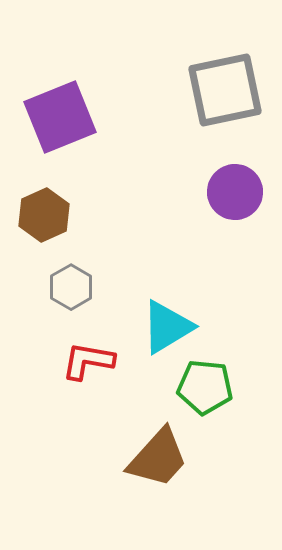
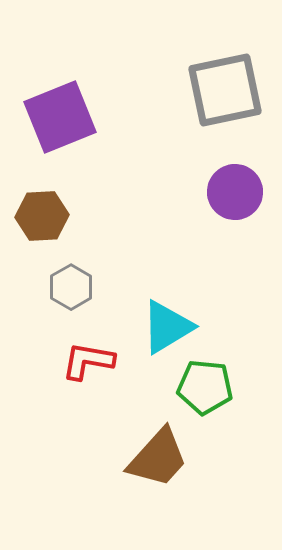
brown hexagon: moved 2 px left, 1 px down; rotated 21 degrees clockwise
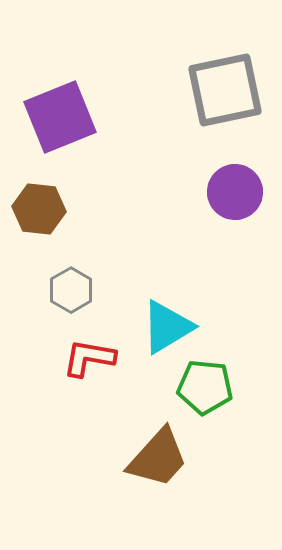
brown hexagon: moved 3 px left, 7 px up; rotated 9 degrees clockwise
gray hexagon: moved 3 px down
red L-shape: moved 1 px right, 3 px up
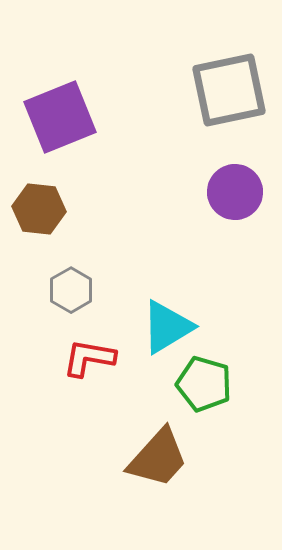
gray square: moved 4 px right
green pentagon: moved 1 px left, 3 px up; rotated 10 degrees clockwise
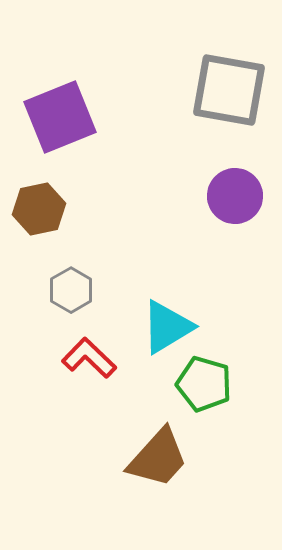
gray square: rotated 22 degrees clockwise
purple circle: moved 4 px down
brown hexagon: rotated 18 degrees counterclockwise
red L-shape: rotated 34 degrees clockwise
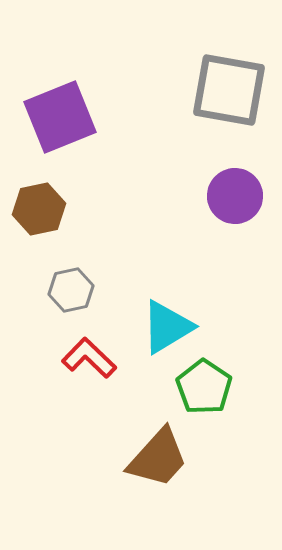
gray hexagon: rotated 18 degrees clockwise
green pentagon: moved 3 px down; rotated 18 degrees clockwise
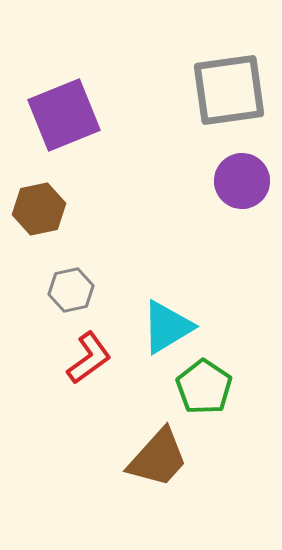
gray square: rotated 18 degrees counterclockwise
purple square: moved 4 px right, 2 px up
purple circle: moved 7 px right, 15 px up
red L-shape: rotated 100 degrees clockwise
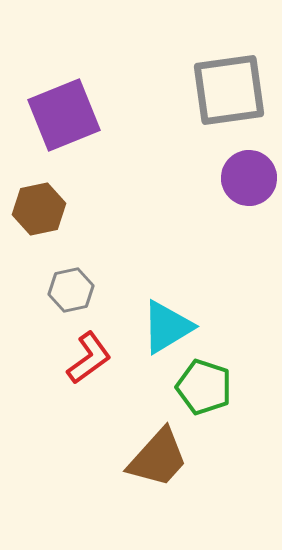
purple circle: moved 7 px right, 3 px up
green pentagon: rotated 16 degrees counterclockwise
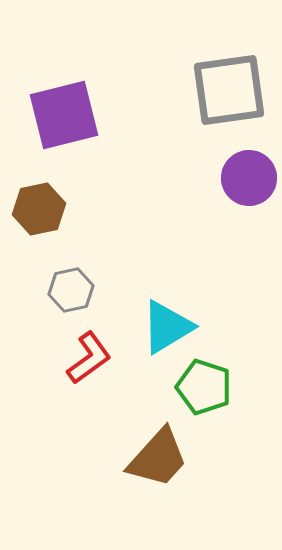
purple square: rotated 8 degrees clockwise
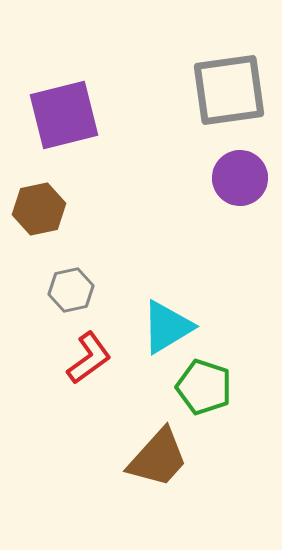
purple circle: moved 9 px left
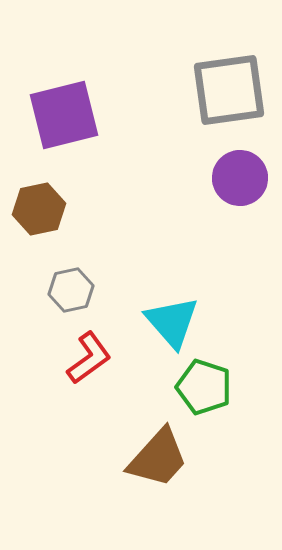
cyan triangle: moved 5 px right, 5 px up; rotated 40 degrees counterclockwise
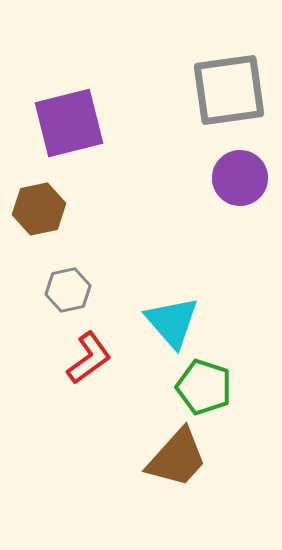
purple square: moved 5 px right, 8 px down
gray hexagon: moved 3 px left
brown trapezoid: moved 19 px right
